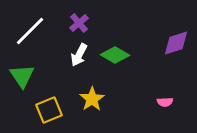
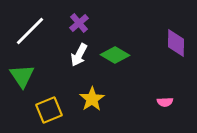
purple diamond: rotated 72 degrees counterclockwise
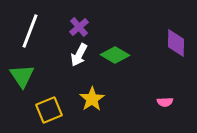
purple cross: moved 4 px down
white line: rotated 24 degrees counterclockwise
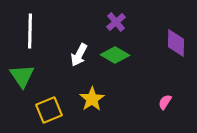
purple cross: moved 37 px right, 5 px up
white line: rotated 20 degrees counterclockwise
pink semicircle: rotated 126 degrees clockwise
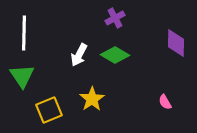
purple cross: moved 1 px left, 4 px up; rotated 12 degrees clockwise
white line: moved 6 px left, 2 px down
pink semicircle: rotated 63 degrees counterclockwise
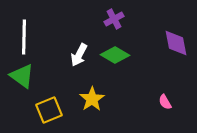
purple cross: moved 1 px left, 1 px down
white line: moved 4 px down
purple diamond: rotated 12 degrees counterclockwise
green triangle: rotated 20 degrees counterclockwise
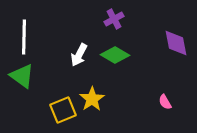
yellow square: moved 14 px right
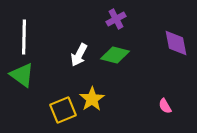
purple cross: moved 2 px right
green diamond: rotated 16 degrees counterclockwise
green triangle: moved 1 px up
pink semicircle: moved 4 px down
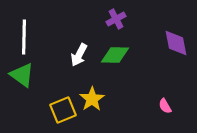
green diamond: rotated 12 degrees counterclockwise
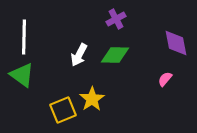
pink semicircle: moved 27 px up; rotated 70 degrees clockwise
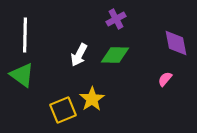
white line: moved 1 px right, 2 px up
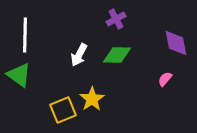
green diamond: moved 2 px right
green triangle: moved 3 px left
